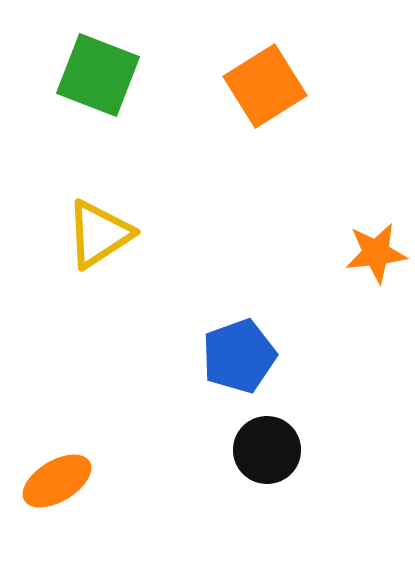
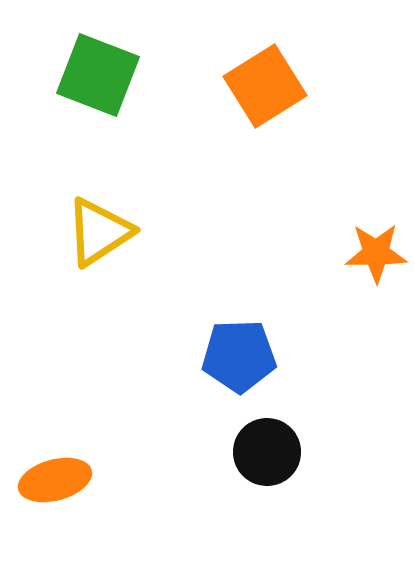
yellow triangle: moved 2 px up
orange star: rotated 6 degrees clockwise
blue pentagon: rotated 18 degrees clockwise
black circle: moved 2 px down
orange ellipse: moved 2 px left, 1 px up; rotated 16 degrees clockwise
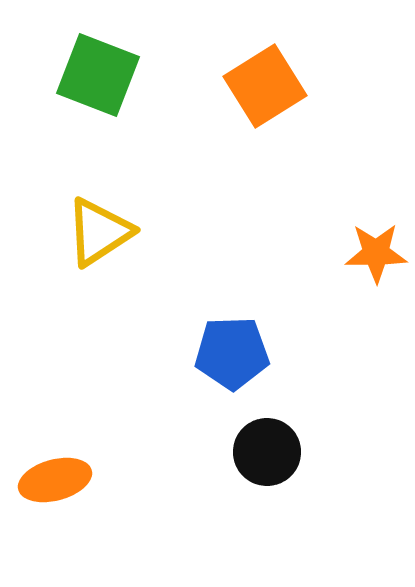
blue pentagon: moved 7 px left, 3 px up
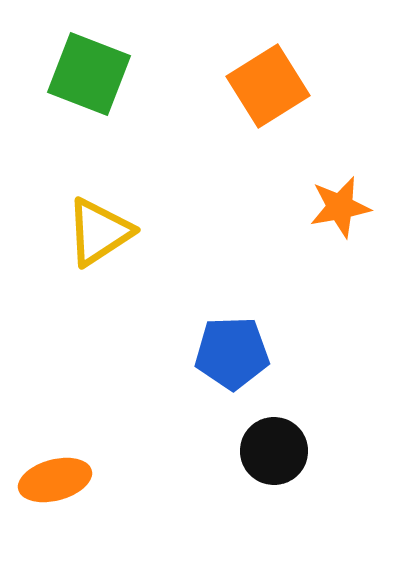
green square: moved 9 px left, 1 px up
orange square: moved 3 px right
orange star: moved 36 px left, 46 px up; rotated 10 degrees counterclockwise
black circle: moved 7 px right, 1 px up
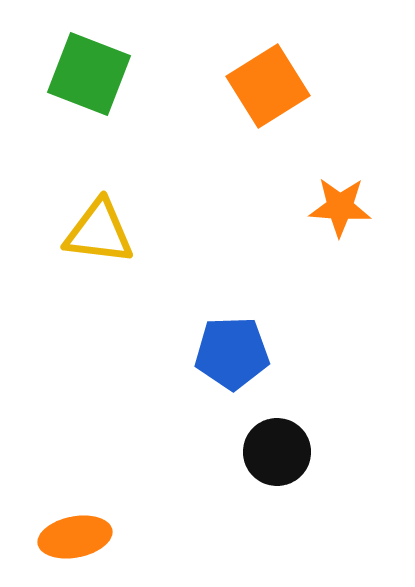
orange star: rotated 14 degrees clockwise
yellow triangle: rotated 40 degrees clockwise
black circle: moved 3 px right, 1 px down
orange ellipse: moved 20 px right, 57 px down; rotated 4 degrees clockwise
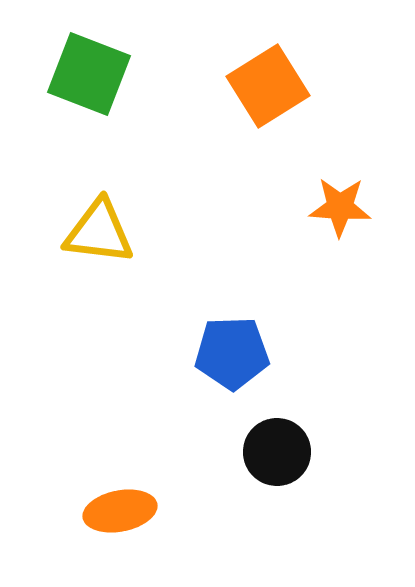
orange ellipse: moved 45 px right, 26 px up
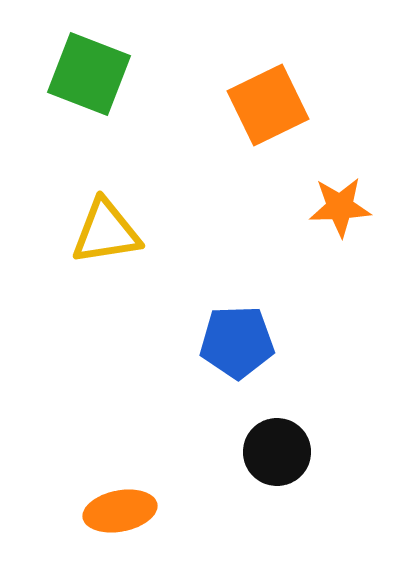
orange square: moved 19 px down; rotated 6 degrees clockwise
orange star: rotated 6 degrees counterclockwise
yellow triangle: moved 7 px right; rotated 16 degrees counterclockwise
blue pentagon: moved 5 px right, 11 px up
